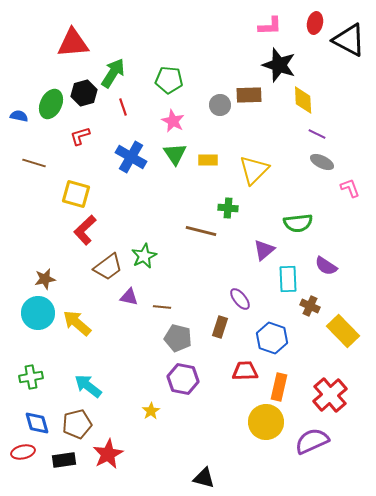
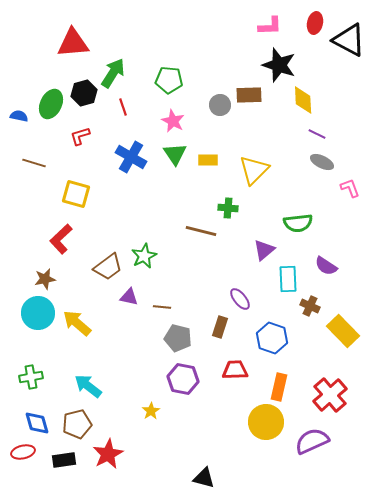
red L-shape at (85, 230): moved 24 px left, 9 px down
red trapezoid at (245, 371): moved 10 px left, 1 px up
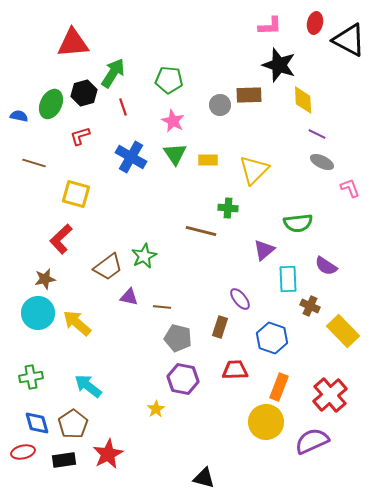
orange rectangle at (279, 387): rotated 8 degrees clockwise
yellow star at (151, 411): moved 5 px right, 2 px up
brown pentagon at (77, 424): moved 4 px left; rotated 20 degrees counterclockwise
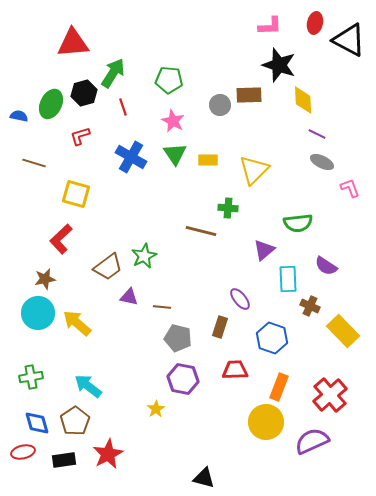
brown pentagon at (73, 424): moved 2 px right, 3 px up
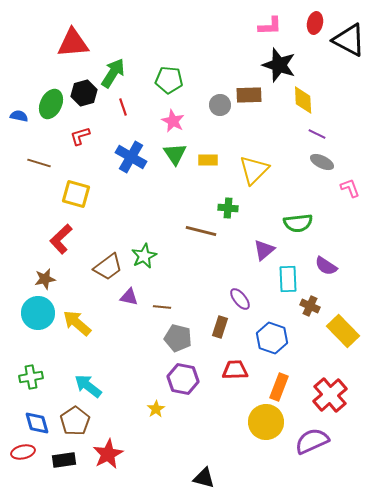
brown line at (34, 163): moved 5 px right
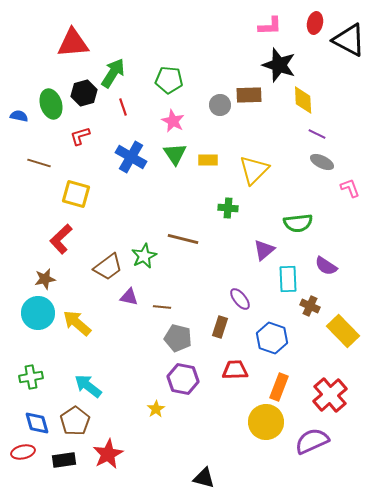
green ellipse at (51, 104): rotated 44 degrees counterclockwise
brown line at (201, 231): moved 18 px left, 8 px down
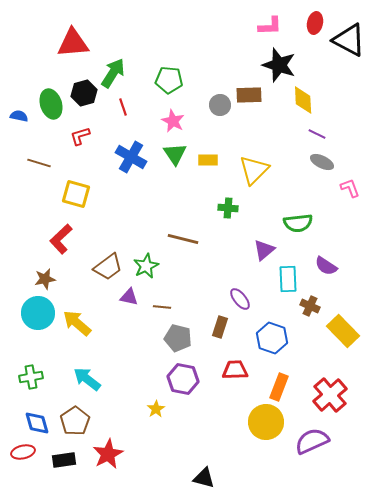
green star at (144, 256): moved 2 px right, 10 px down
cyan arrow at (88, 386): moved 1 px left, 7 px up
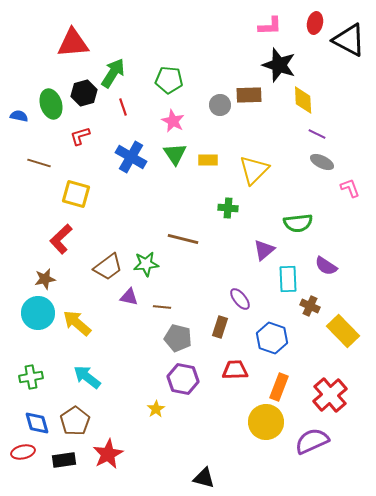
green star at (146, 266): moved 2 px up; rotated 20 degrees clockwise
cyan arrow at (87, 379): moved 2 px up
